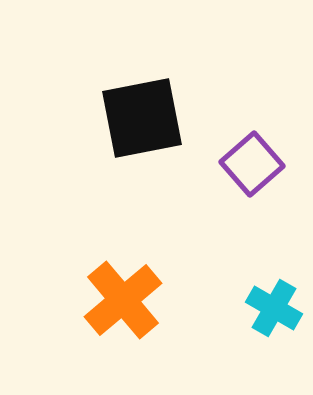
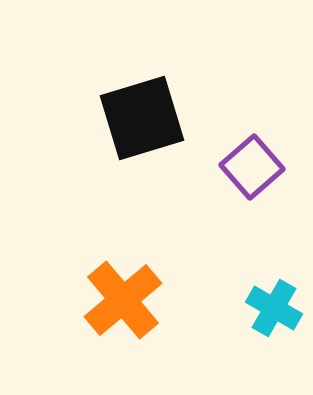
black square: rotated 6 degrees counterclockwise
purple square: moved 3 px down
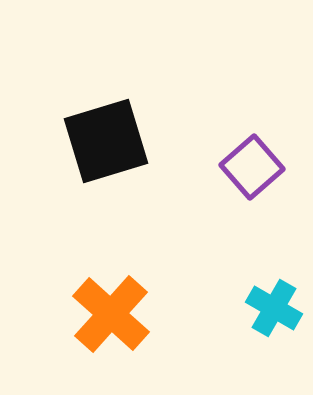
black square: moved 36 px left, 23 px down
orange cross: moved 12 px left, 14 px down; rotated 8 degrees counterclockwise
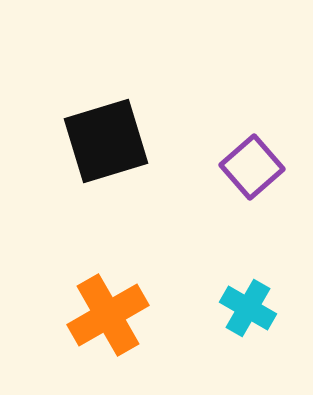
cyan cross: moved 26 px left
orange cross: moved 3 px left, 1 px down; rotated 18 degrees clockwise
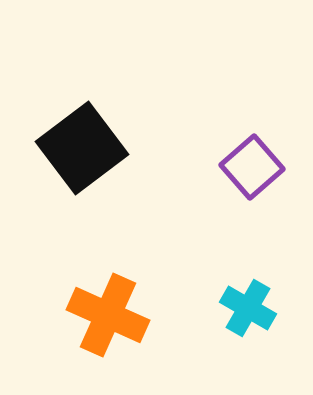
black square: moved 24 px left, 7 px down; rotated 20 degrees counterclockwise
orange cross: rotated 36 degrees counterclockwise
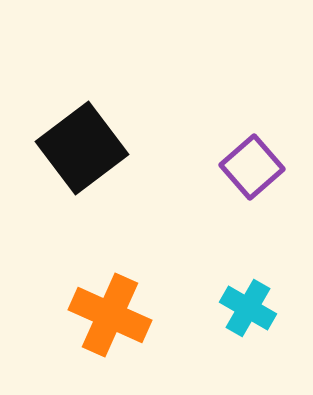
orange cross: moved 2 px right
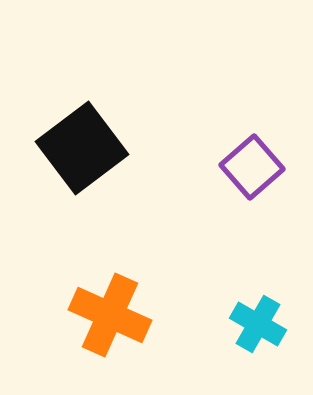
cyan cross: moved 10 px right, 16 px down
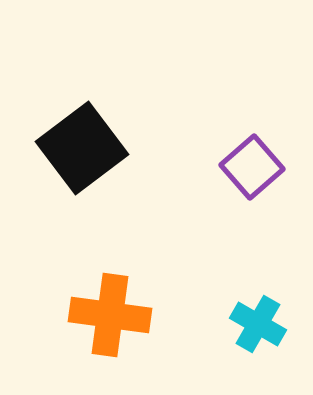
orange cross: rotated 16 degrees counterclockwise
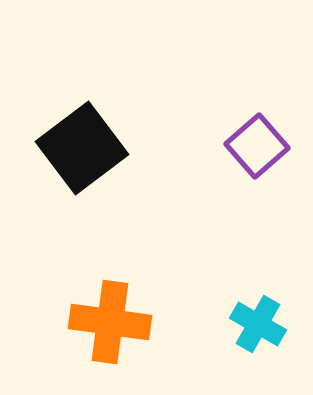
purple square: moved 5 px right, 21 px up
orange cross: moved 7 px down
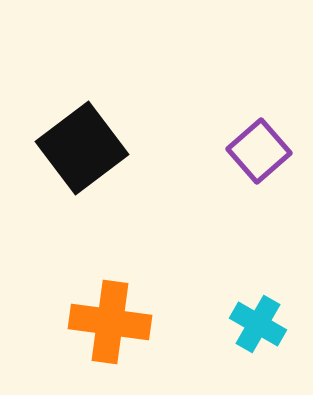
purple square: moved 2 px right, 5 px down
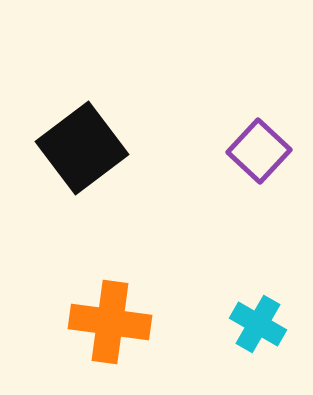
purple square: rotated 6 degrees counterclockwise
